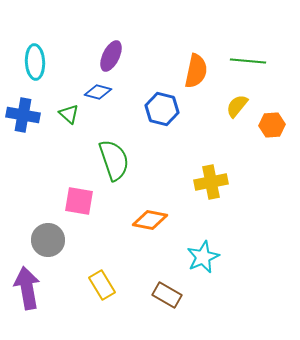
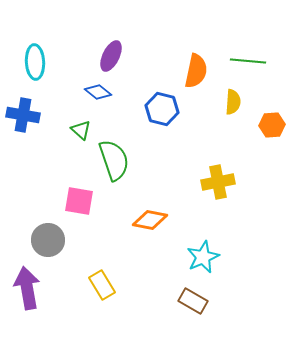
blue diamond: rotated 24 degrees clockwise
yellow semicircle: moved 4 px left, 4 px up; rotated 145 degrees clockwise
green triangle: moved 12 px right, 16 px down
yellow cross: moved 7 px right
brown rectangle: moved 26 px right, 6 px down
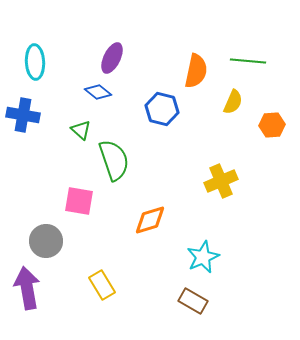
purple ellipse: moved 1 px right, 2 px down
yellow semicircle: rotated 20 degrees clockwise
yellow cross: moved 3 px right, 1 px up; rotated 12 degrees counterclockwise
orange diamond: rotated 28 degrees counterclockwise
gray circle: moved 2 px left, 1 px down
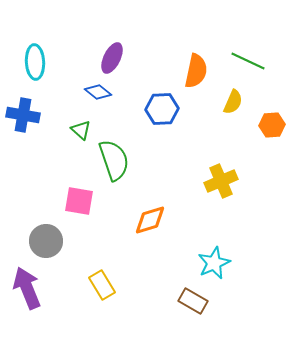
green line: rotated 20 degrees clockwise
blue hexagon: rotated 16 degrees counterclockwise
cyan star: moved 11 px right, 6 px down
purple arrow: rotated 12 degrees counterclockwise
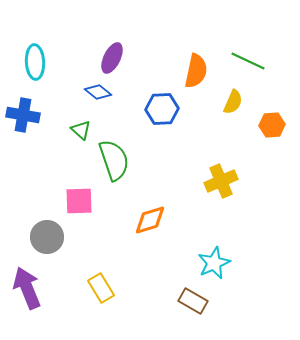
pink square: rotated 12 degrees counterclockwise
gray circle: moved 1 px right, 4 px up
yellow rectangle: moved 1 px left, 3 px down
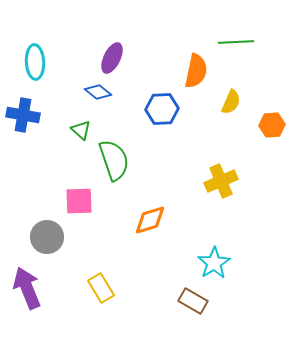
green line: moved 12 px left, 19 px up; rotated 28 degrees counterclockwise
yellow semicircle: moved 2 px left
cyan star: rotated 8 degrees counterclockwise
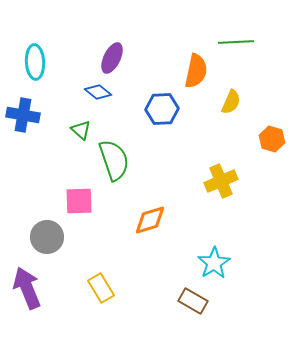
orange hexagon: moved 14 px down; rotated 20 degrees clockwise
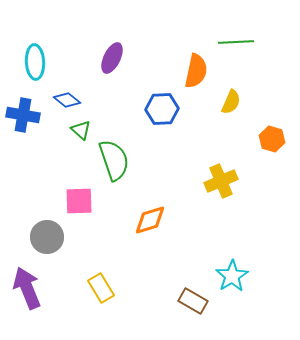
blue diamond: moved 31 px left, 8 px down
cyan star: moved 18 px right, 13 px down
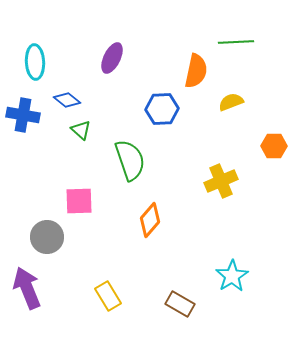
yellow semicircle: rotated 135 degrees counterclockwise
orange hexagon: moved 2 px right, 7 px down; rotated 15 degrees counterclockwise
green semicircle: moved 16 px right
orange diamond: rotated 32 degrees counterclockwise
yellow rectangle: moved 7 px right, 8 px down
brown rectangle: moved 13 px left, 3 px down
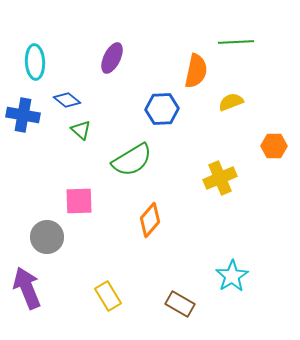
green semicircle: moved 2 px right; rotated 78 degrees clockwise
yellow cross: moved 1 px left, 3 px up
